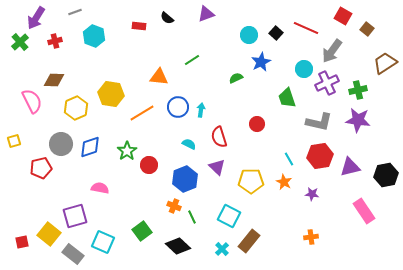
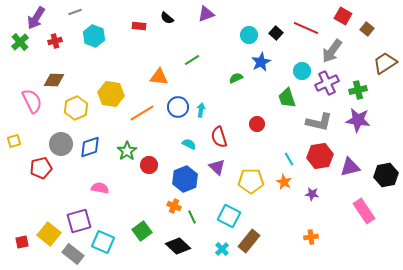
cyan circle at (304, 69): moved 2 px left, 2 px down
purple square at (75, 216): moved 4 px right, 5 px down
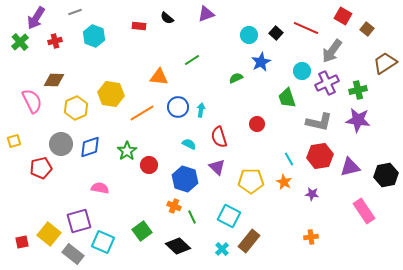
blue hexagon at (185, 179): rotated 20 degrees counterclockwise
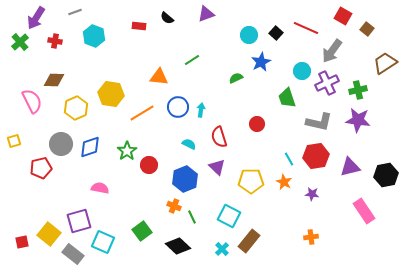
red cross at (55, 41): rotated 24 degrees clockwise
red hexagon at (320, 156): moved 4 px left
blue hexagon at (185, 179): rotated 20 degrees clockwise
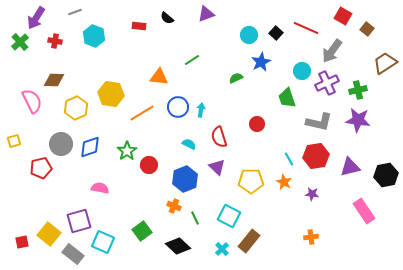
green line at (192, 217): moved 3 px right, 1 px down
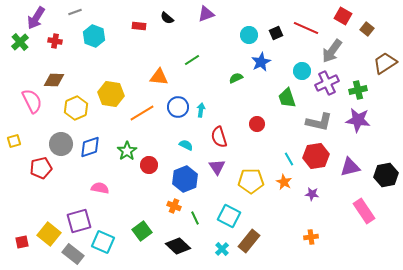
black square at (276, 33): rotated 24 degrees clockwise
cyan semicircle at (189, 144): moved 3 px left, 1 px down
purple triangle at (217, 167): rotated 12 degrees clockwise
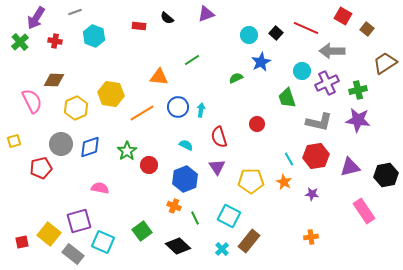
black square at (276, 33): rotated 24 degrees counterclockwise
gray arrow at (332, 51): rotated 55 degrees clockwise
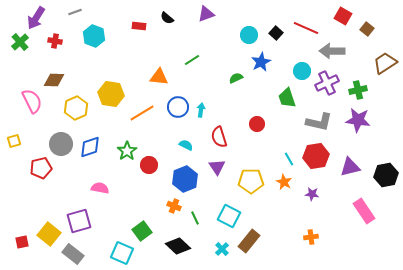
cyan square at (103, 242): moved 19 px right, 11 px down
